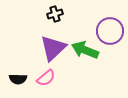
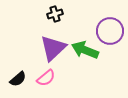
black semicircle: rotated 42 degrees counterclockwise
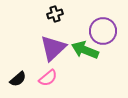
purple circle: moved 7 px left
pink semicircle: moved 2 px right
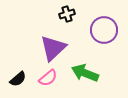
black cross: moved 12 px right
purple circle: moved 1 px right, 1 px up
green arrow: moved 23 px down
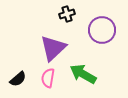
purple circle: moved 2 px left
green arrow: moved 2 px left, 1 px down; rotated 8 degrees clockwise
pink semicircle: rotated 138 degrees clockwise
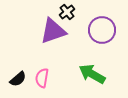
black cross: moved 2 px up; rotated 21 degrees counterclockwise
purple triangle: moved 17 px up; rotated 24 degrees clockwise
green arrow: moved 9 px right
pink semicircle: moved 6 px left
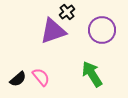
green arrow: rotated 28 degrees clockwise
pink semicircle: moved 1 px left, 1 px up; rotated 132 degrees clockwise
